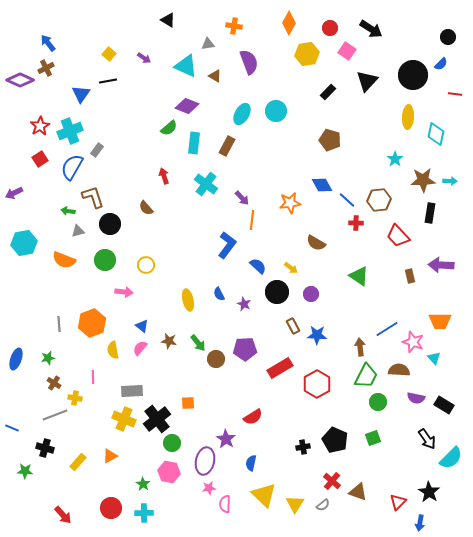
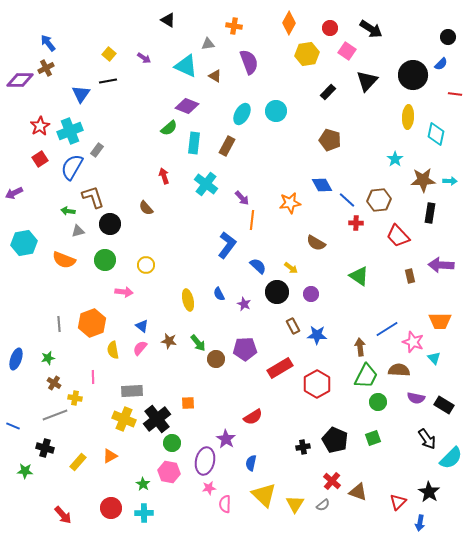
purple diamond at (20, 80): rotated 24 degrees counterclockwise
blue line at (12, 428): moved 1 px right, 2 px up
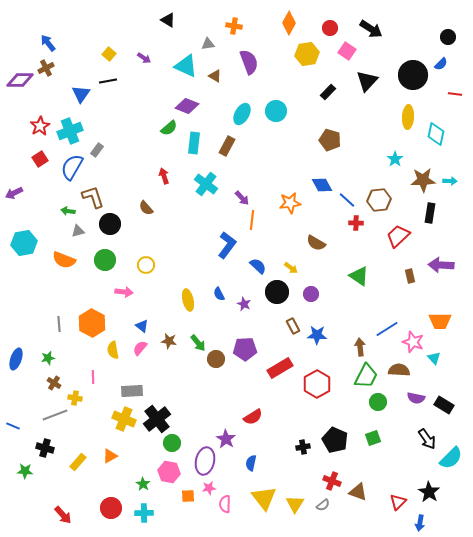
red trapezoid at (398, 236): rotated 90 degrees clockwise
orange hexagon at (92, 323): rotated 12 degrees counterclockwise
orange square at (188, 403): moved 93 px down
red cross at (332, 481): rotated 18 degrees counterclockwise
yellow triangle at (264, 495): moved 3 px down; rotated 8 degrees clockwise
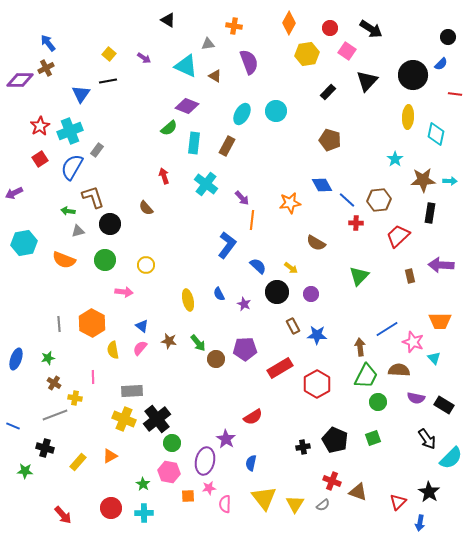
green triangle at (359, 276): rotated 40 degrees clockwise
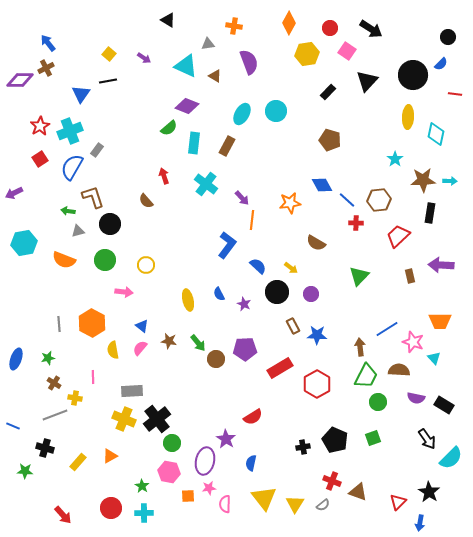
brown semicircle at (146, 208): moved 7 px up
green star at (143, 484): moved 1 px left, 2 px down
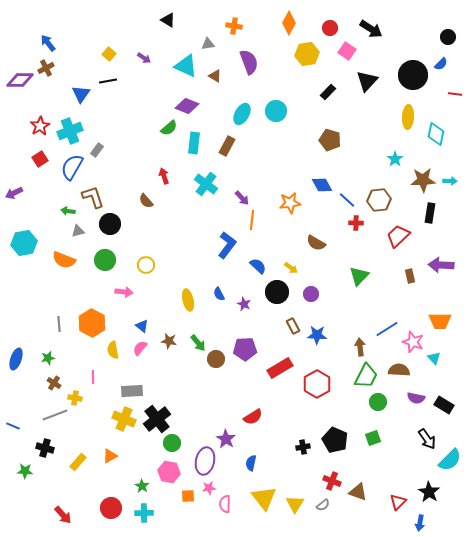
cyan semicircle at (451, 458): moved 1 px left, 2 px down
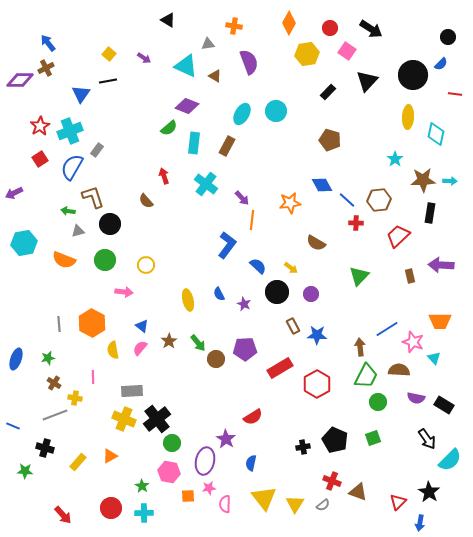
brown star at (169, 341): rotated 28 degrees clockwise
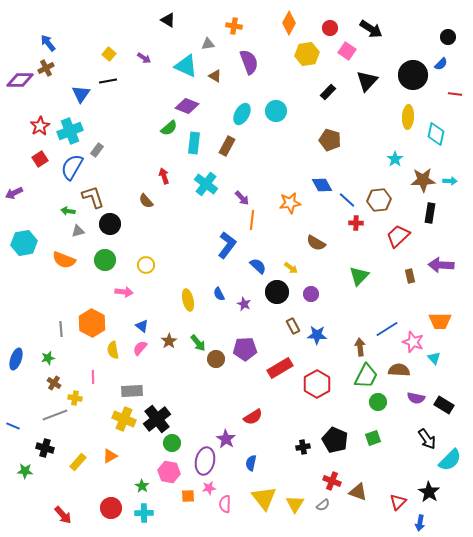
gray line at (59, 324): moved 2 px right, 5 px down
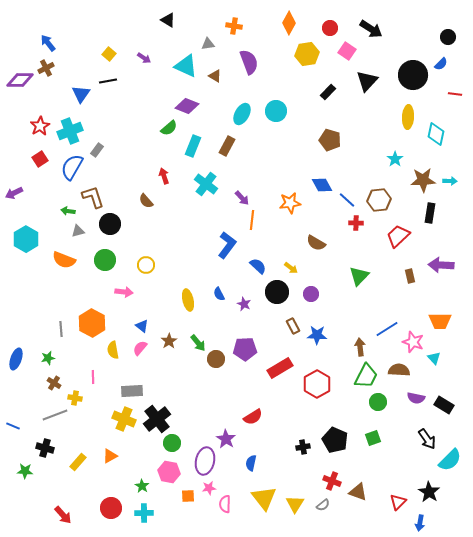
cyan rectangle at (194, 143): moved 1 px left, 3 px down; rotated 15 degrees clockwise
cyan hexagon at (24, 243): moved 2 px right, 4 px up; rotated 20 degrees counterclockwise
